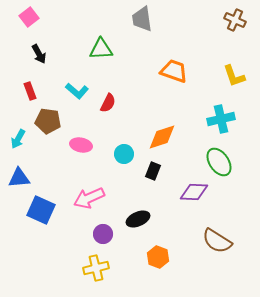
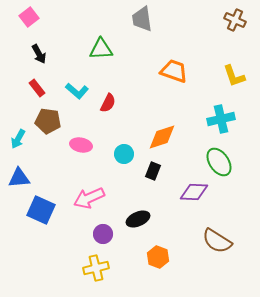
red rectangle: moved 7 px right, 3 px up; rotated 18 degrees counterclockwise
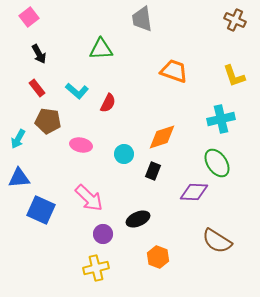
green ellipse: moved 2 px left, 1 px down
pink arrow: rotated 112 degrees counterclockwise
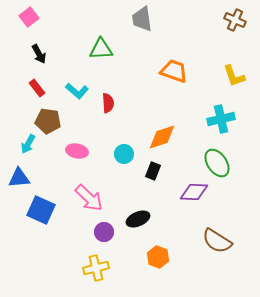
red semicircle: rotated 30 degrees counterclockwise
cyan arrow: moved 10 px right, 5 px down
pink ellipse: moved 4 px left, 6 px down
purple circle: moved 1 px right, 2 px up
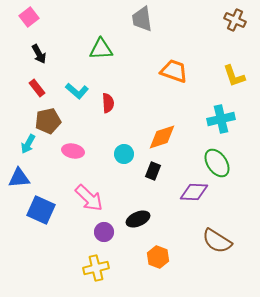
brown pentagon: rotated 20 degrees counterclockwise
pink ellipse: moved 4 px left
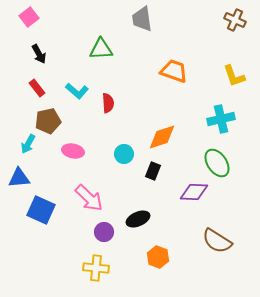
yellow cross: rotated 20 degrees clockwise
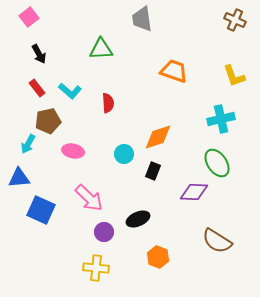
cyan L-shape: moved 7 px left
orange diamond: moved 4 px left
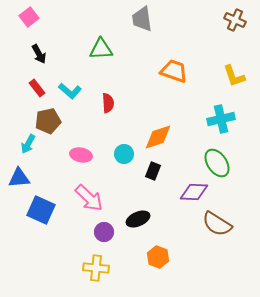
pink ellipse: moved 8 px right, 4 px down
brown semicircle: moved 17 px up
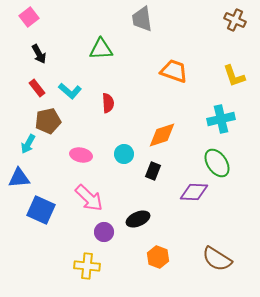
orange diamond: moved 4 px right, 2 px up
brown semicircle: moved 35 px down
yellow cross: moved 9 px left, 2 px up
